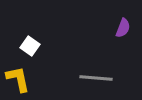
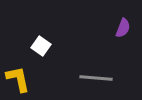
white square: moved 11 px right
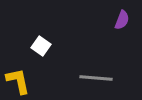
purple semicircle: moved 1 px left, 8 px up
yellow L-shape: moved 2 px down
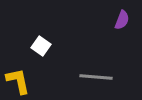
gray line: moved 1 px up
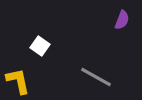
white square: moved 1 px left
gray line: rotated 24 degrees clockwise
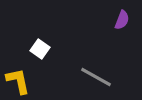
white square: moved 3 px down
